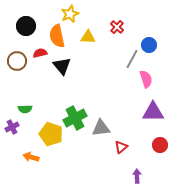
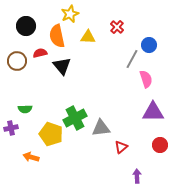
purple cross: moved 1 px left, 1 px down; rotated 16 degrees clockwise
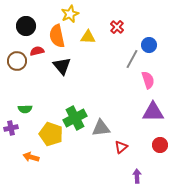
red semicircle: moved 3 px left, 2 px up
pink semicircle: moved 2 px right, 1 px down
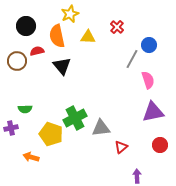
purple triangle: rotated 10 degrees counterclockwise
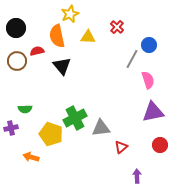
black circle: moved 10 px left, 2 px down
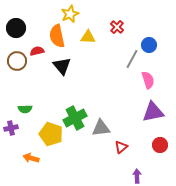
orange arrow: moved 1 px down
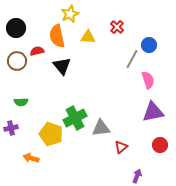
green semicircle: moved 4 px left, 7 px up
purple arrow: rotated 24 degrees clockwise
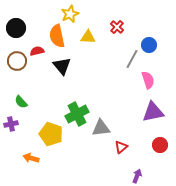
green semicircle: rotated 48 degrees clockwise
green cross: moved 2 px right, 4 px up
purple cross: moved 4 px up
